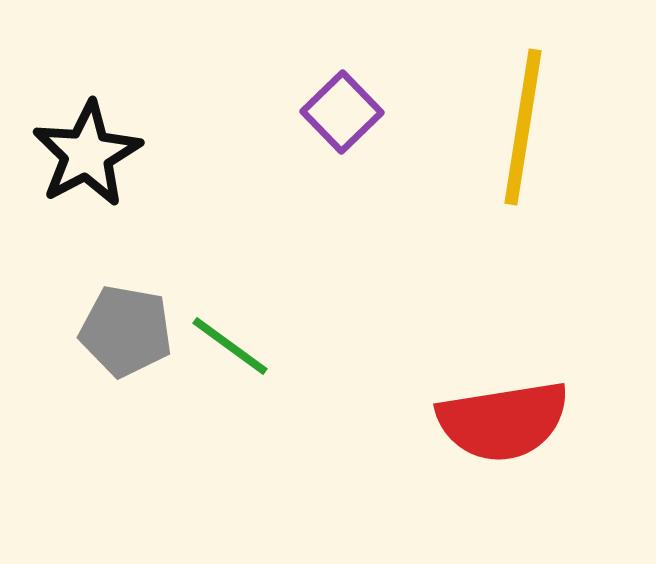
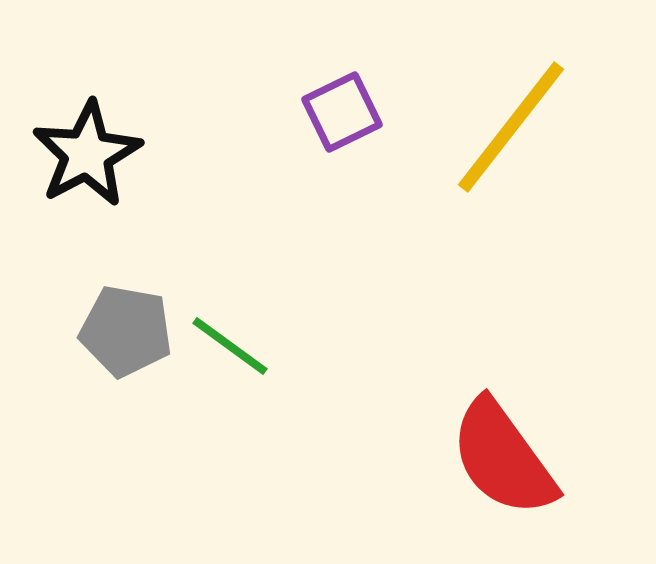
purple square: rotated 18 degrees clockwise
yellow line: moved 12 px left; rotated 29 degrees clockwise
red semicircle: moved 37 px down; rotated 63 degrees clockwise
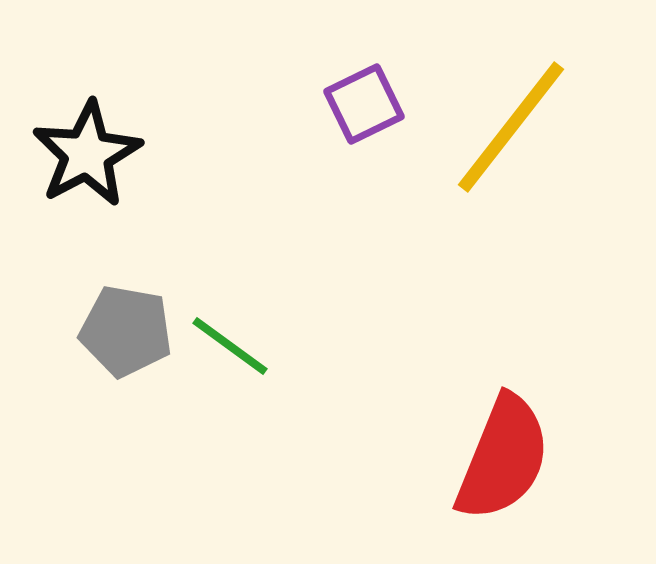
purple square: moved 22 px right, 8 px up
red semicircle: rotated 122 degrees counterclockwise
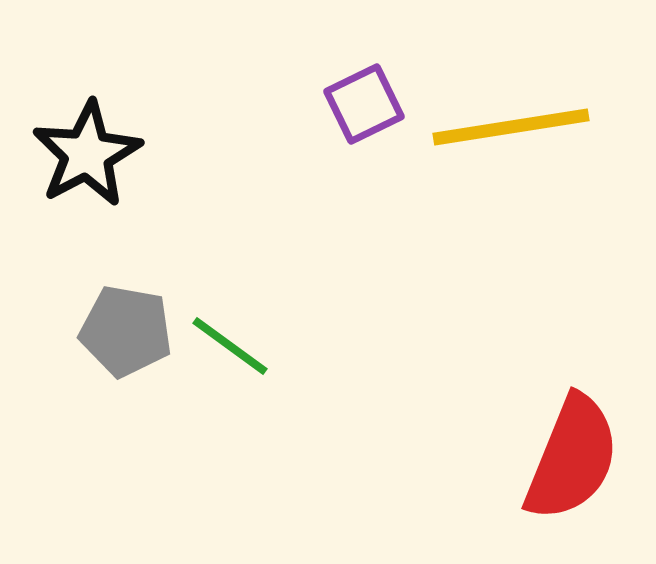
yellow line: rotated 43 degrees clockwise
red semicircle: moved 69 px right
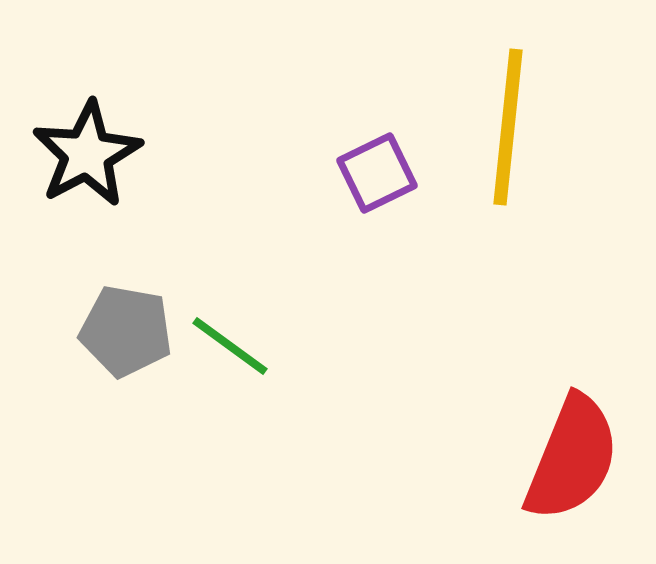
purple square: moved 13 px right, 69 px down
yellow line: moved 3 px left; rotated 75 degrees counterclockwise
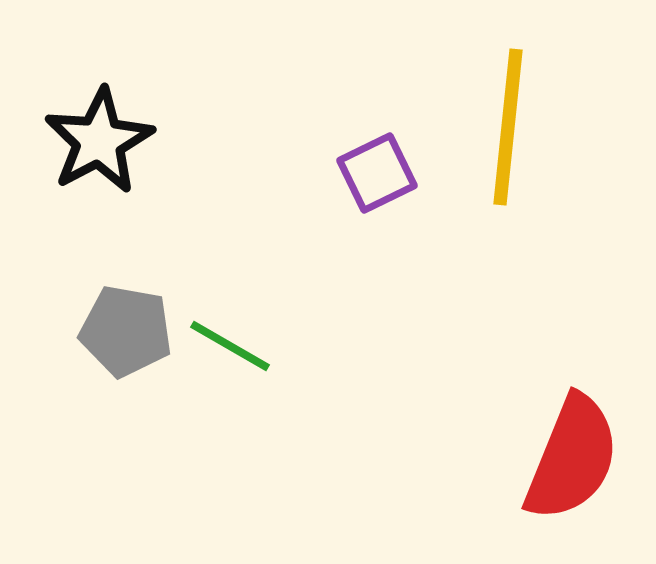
black star: moved 12 px right, 13 px up
green line: rotated 6 degrees counterclockwise
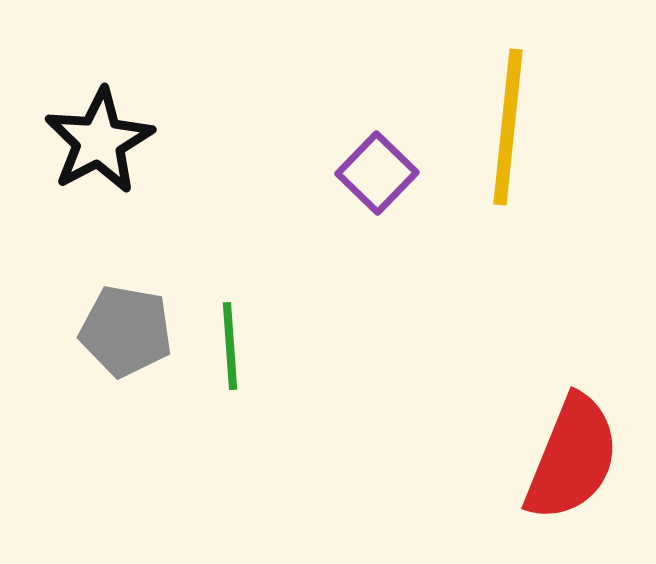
purple square: rotated 20 degrees counterclockwise
green line: rotated 56 degrees clockwise
